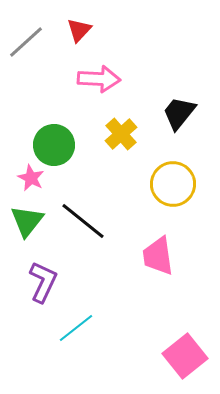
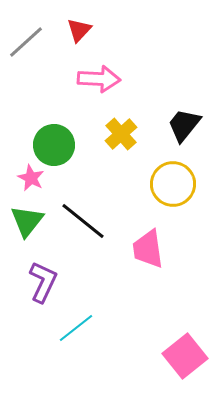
black trapezoid: moved 5 px right, 12 px down
pink trapezoid: moved 10 px left, 7 px up
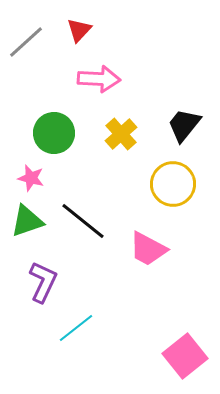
green circle: moved 12 px up
pink star: rotated 12 degrees counterclockwise
green triangle: rotated 33 degrees clockwise
pink trapezoid: rotated 54 degrees counterclockwise
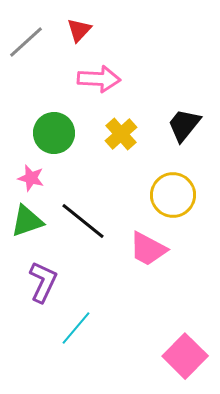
yellow circle: moved 11 px down
cyan line: rotated 12 degrees counterclockwise
pink square: rotated 6 degrees counterclockwise
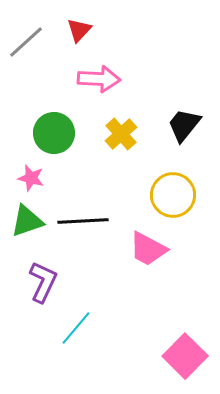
black line: rotated 42 degrees counterclockwise
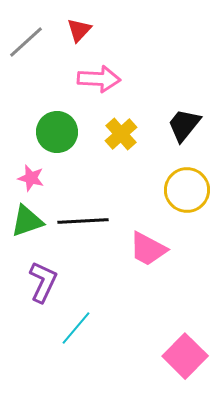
green circle: moved 3 px right, 1 px up
yellow circle: moved 14 px right, 5 px up
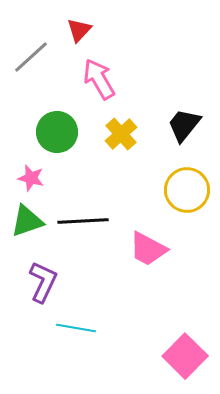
gray line: moved 5 px right, 15 px down
pink arrow: rotated 123 degrees counterclockwise
cyan line: rotated 60 degrees clockwise
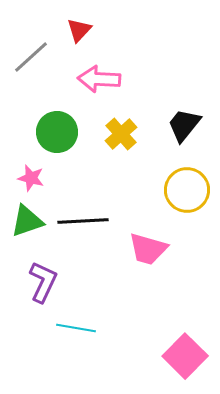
pink arrow: rotated 57 degrees counterclockwise
pink trapezoid: rotated 12 degrees counterclockwise
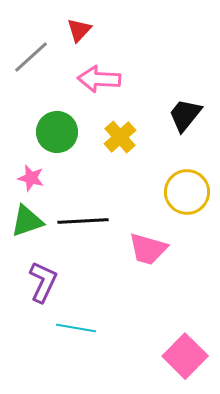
black trapezoid: moved 1 px right, 10 px up
yellow cross: moved 1 px left, 3 px down
yellow circle: moved 2 px down
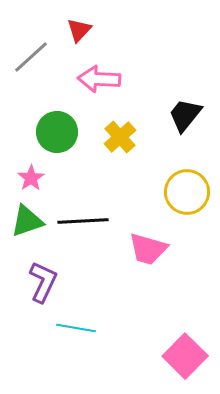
pink star: rotated 24 degrees clockwise
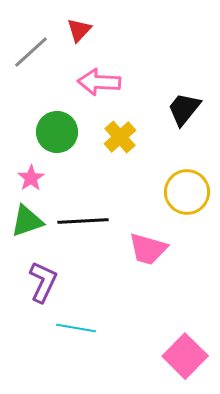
gray line: moved 5 px up
pink arrow: moved 3 px down
black trapezoid: moved 1 px left, 6 px up
